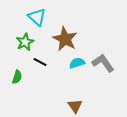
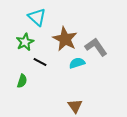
gray L-shape: moved 7 px left, 16 px up
green semicircle: moved 5 px right, 4 px down
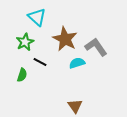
green semicircle: moved 6 px up
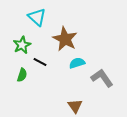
green star: moved 3 px left, 3 px down
gray L-shape: moved 6 px right, 31 px down
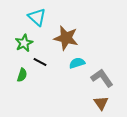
brown star: moved 1 px right, 1 px up; rotated 15 degrees counterclockwise
green star: moved 2 px right, 2 px up
brown triangle: moved 26 px right, 3 px up
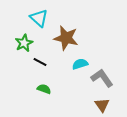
cyan triangle: moved 2 px right, 1 px down
cyan semicircle: moved 3 px right, 1 px down
green semicircle: moved 22 px right, 14 px down; rotated 88 degrees counterclockwise
brown triangle: moved 1 px right, 2 px down
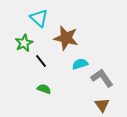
black line: moved 1 px right, 1 px up; rotated 24 degrees clockwise
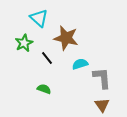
black line: moved 6 px right, 3 px up
gray L-shape: rotated 30 degrees clockwise
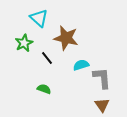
cyan semicircle: moved 1 px right, 1 px down
